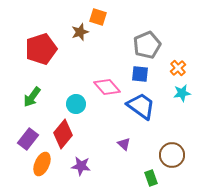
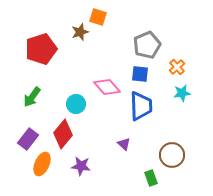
orange cross: moved 1 px left, 1 px up
blue trapezoid: rotated 52 degrees clockwise
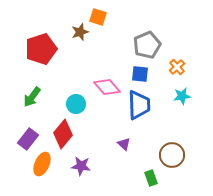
cyan star: moved 3 px down
blue trapezoid: moved 2 px left, 1 px up
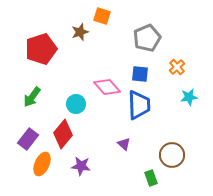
orange square: moved 4 px right, 1 px up
gray pentagon: moved 7 px up
cyan star: moved 7 px right, 1 px down
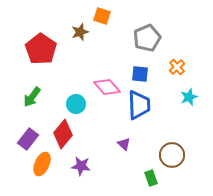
red pentagon: rotated 20 degrees counterclockwise
cyan star: rotated 12 degrees counterclockwise
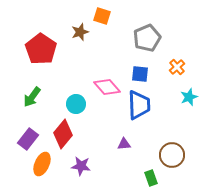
purple triangle: rotated 48 degrees counterclockwise
